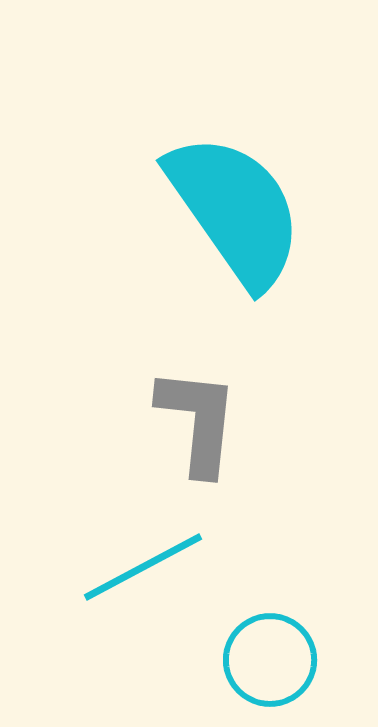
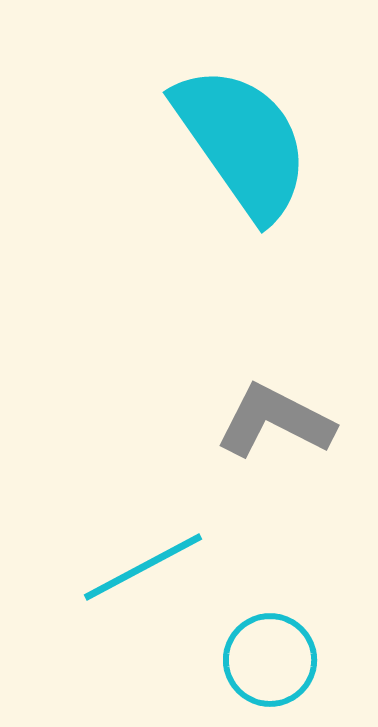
cyan semicircle: moved 7 px right, 68 px up
gray L-shape: moved 77 px right; rotated 69 degrees counterclockwise
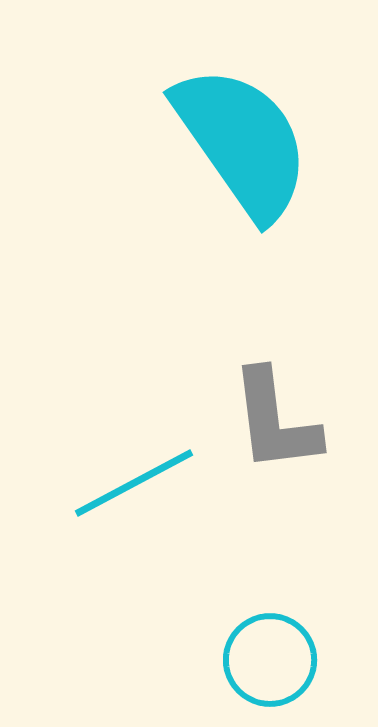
gray L-shape: rotated 124 degrees counterclockwise
cyan line: moved 9 px left, 84 px up
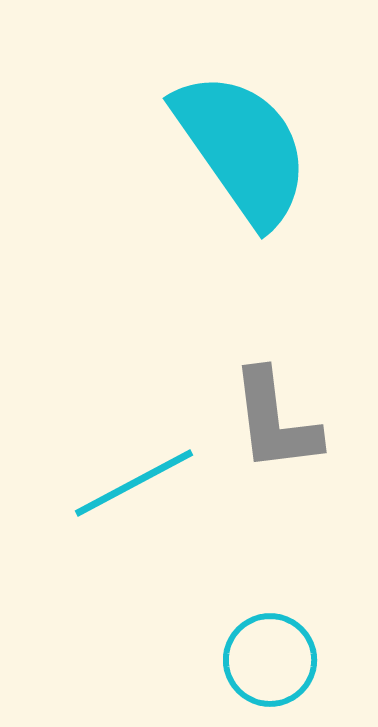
cyan semicircle: moved 6 px down
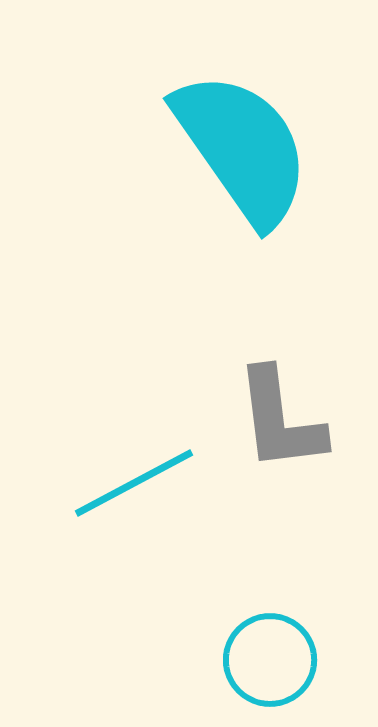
gray L-shape: moved 5 px right, 1 px up
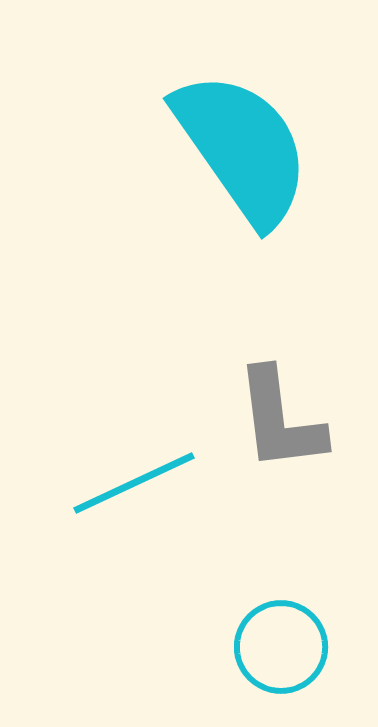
cyan line: rotated 3 degrees clockwise
cyan circle: moved 11 px right, 13 px up
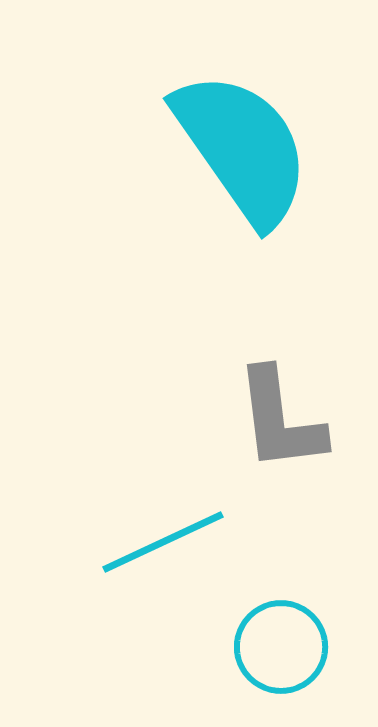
cyan line: moved 29 px right, 59 px down
